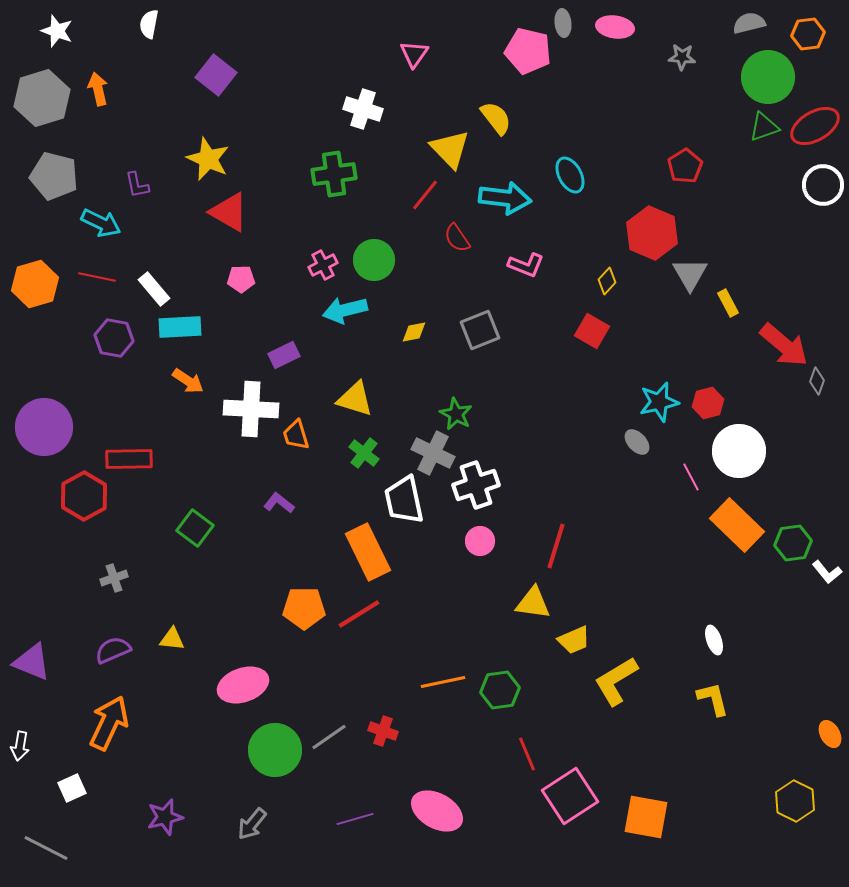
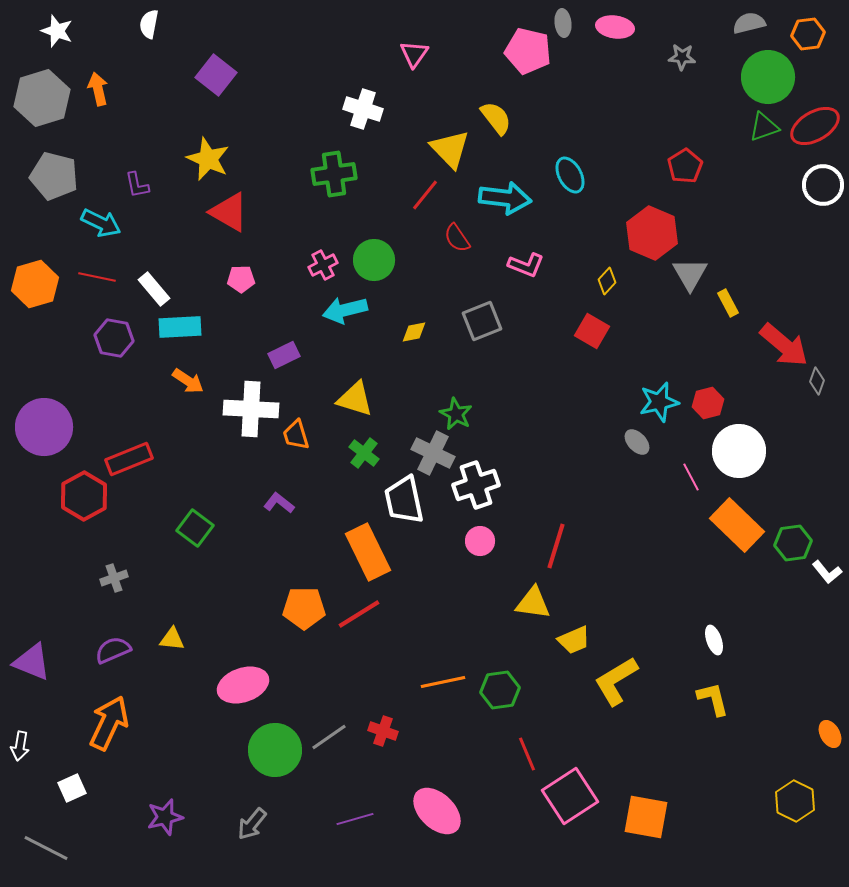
gray square at (480, 330): moved 2 px right, 9 px up
red rectangle at (129, 459): rotated 21 degrees counterclockwise
pink ellipse at (437, 811): rotated 15 degrees clockwise
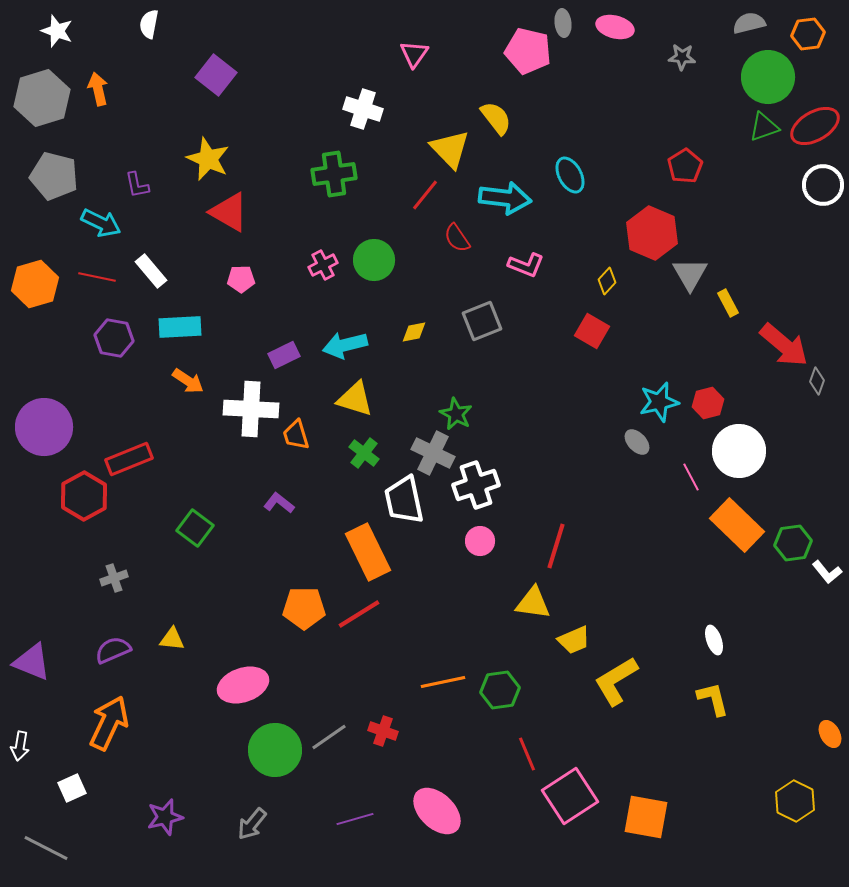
pink ellipse at (615, 27): rotated 6 degrees clockwise
white rectangle at (154, 289): moved 3 px left, 18 px up
cyan arrow at (345, 310): moved 35 px down
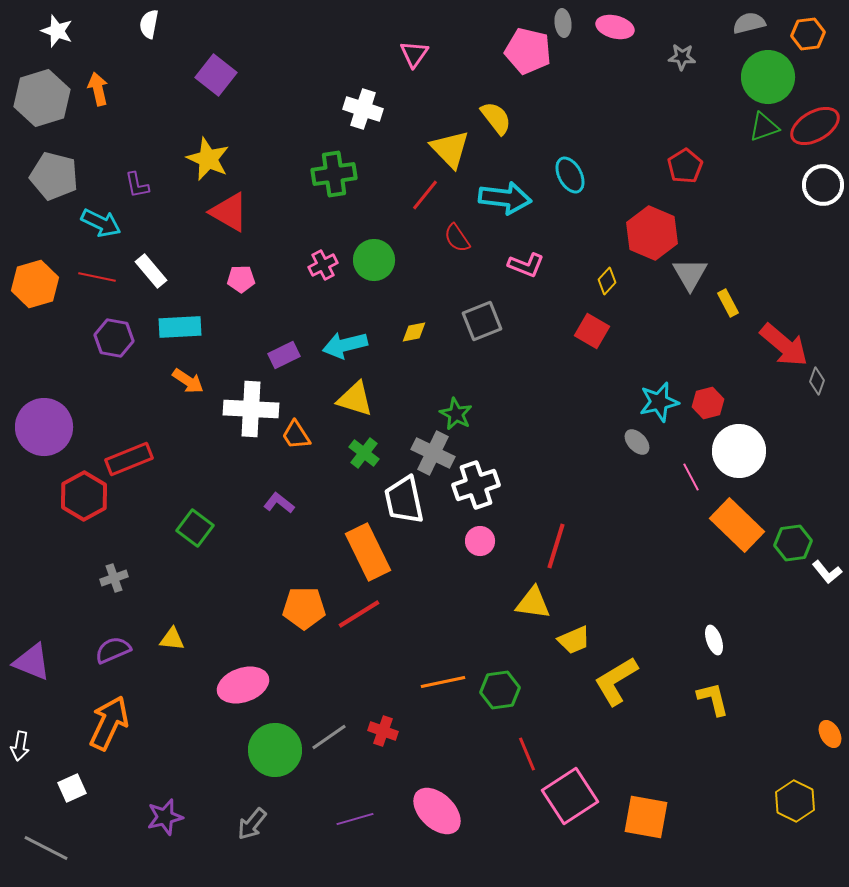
orange trapezoid at (296, 435): rotated 16 degrees counterclockwise
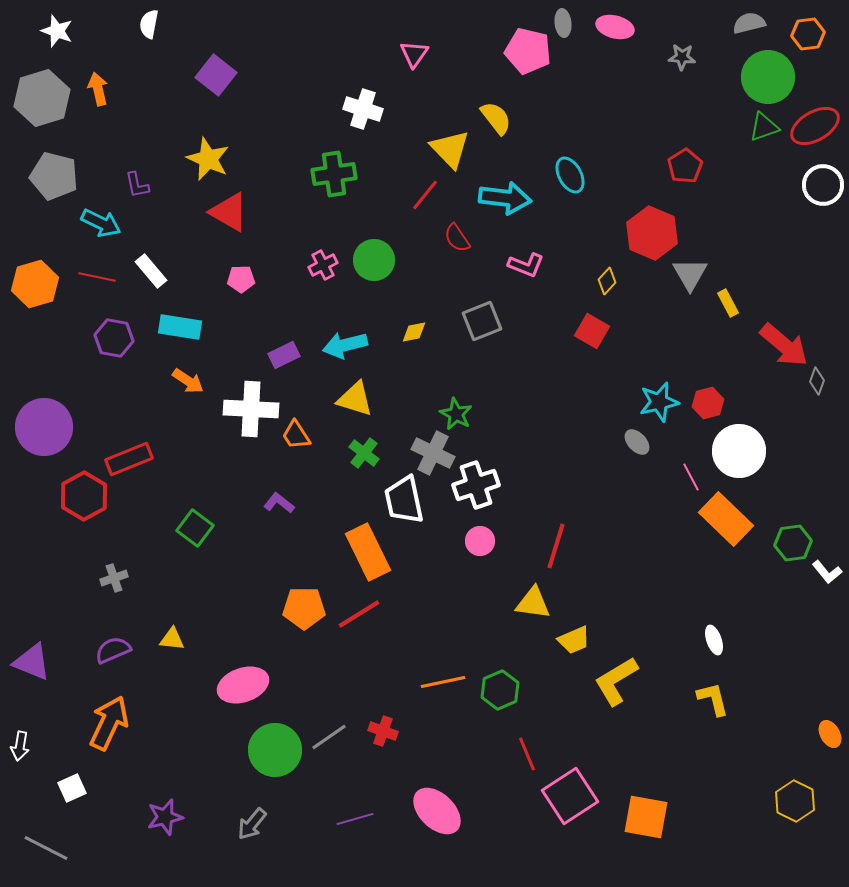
cyan rectangle at (180, 327): rotated 12 degrees clockwise
orange rectangle at (737, 525): moved 11 px left, 6 px up
green hexagon at (500, 690): rotated 15 degrees counterclockwise
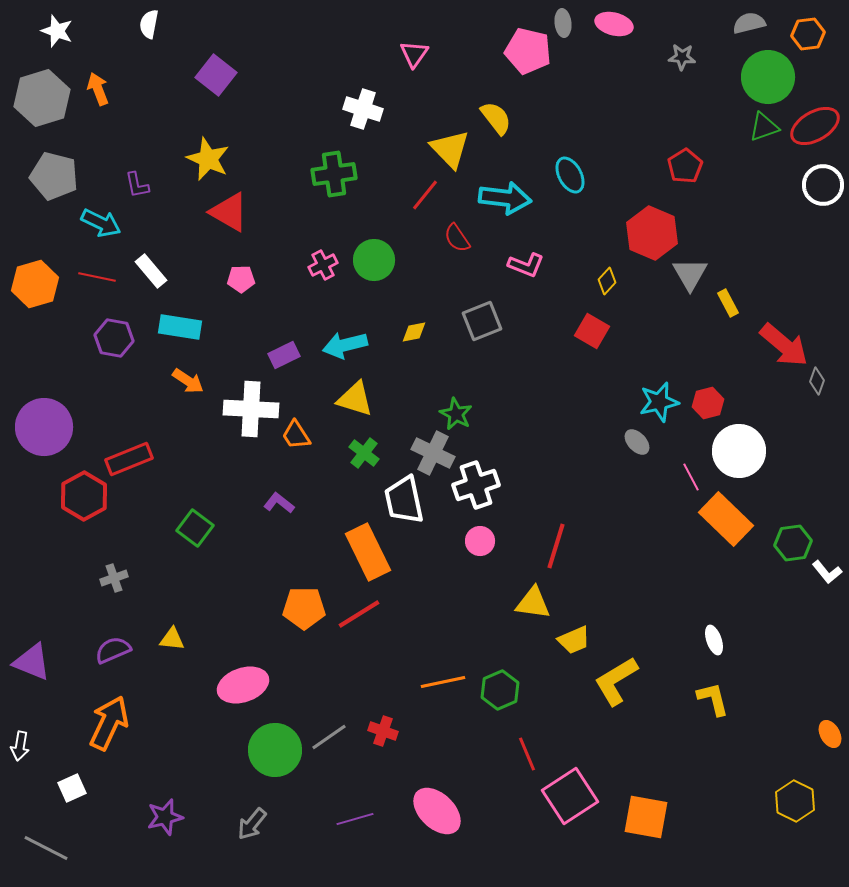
pink ellipse at (615, 27): moved 1 px left, 3 px up
orange arrow at (98, 89): rotated 8 degrees counterclockwise
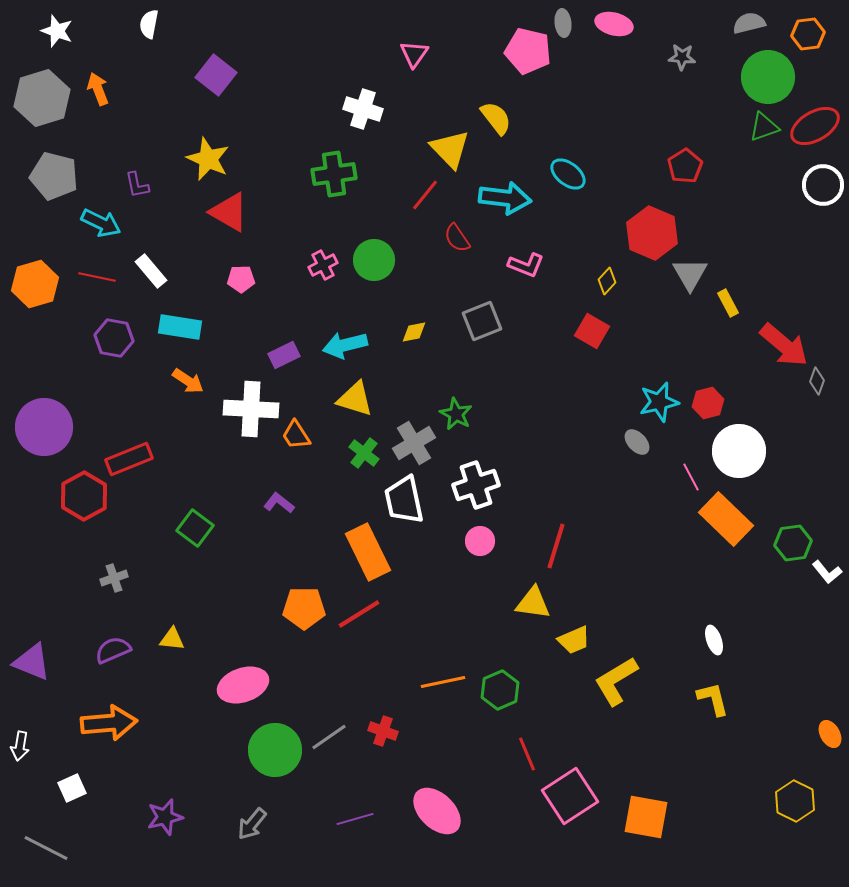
cyan ellipse at (570, 175): moved 2 px left, 1 px up; rotated 24 degrees counterclockwise
gray cross at (433, 453): moved 19 px left, 10 px up; rotated 33 degrees clockwise
orange arrow at (109, 723): rotated 60 degrees clockwise
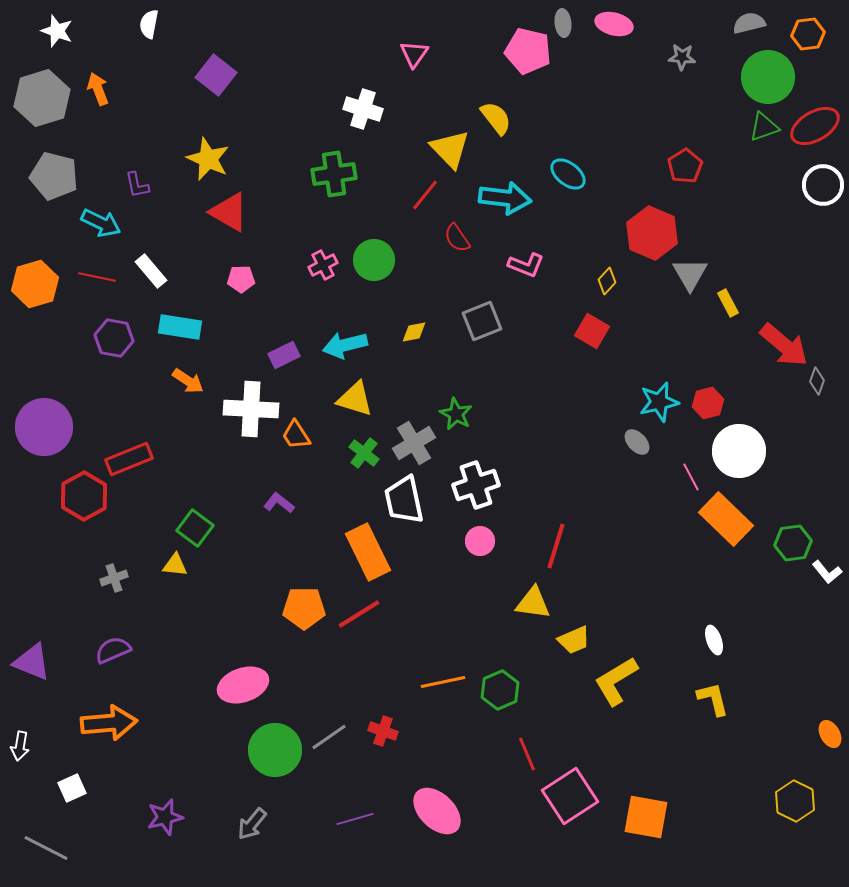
yellow triangle at (172, 639): moved 3 px right, 74 px up
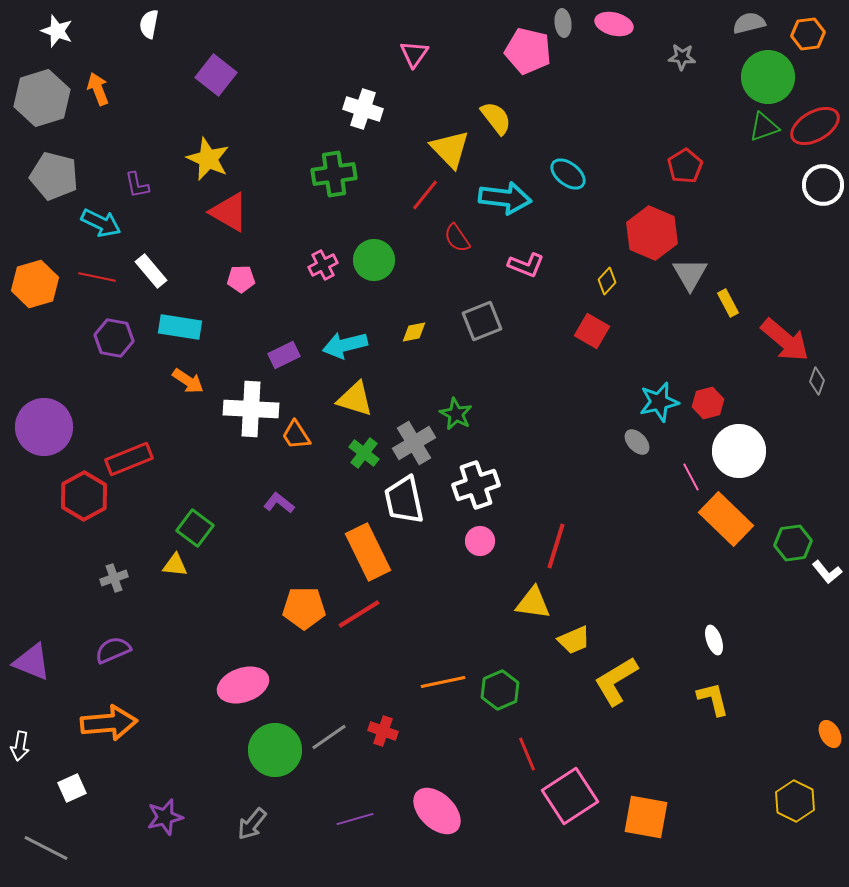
red arrow at (784, 345): moved 1 px right, 5 px up
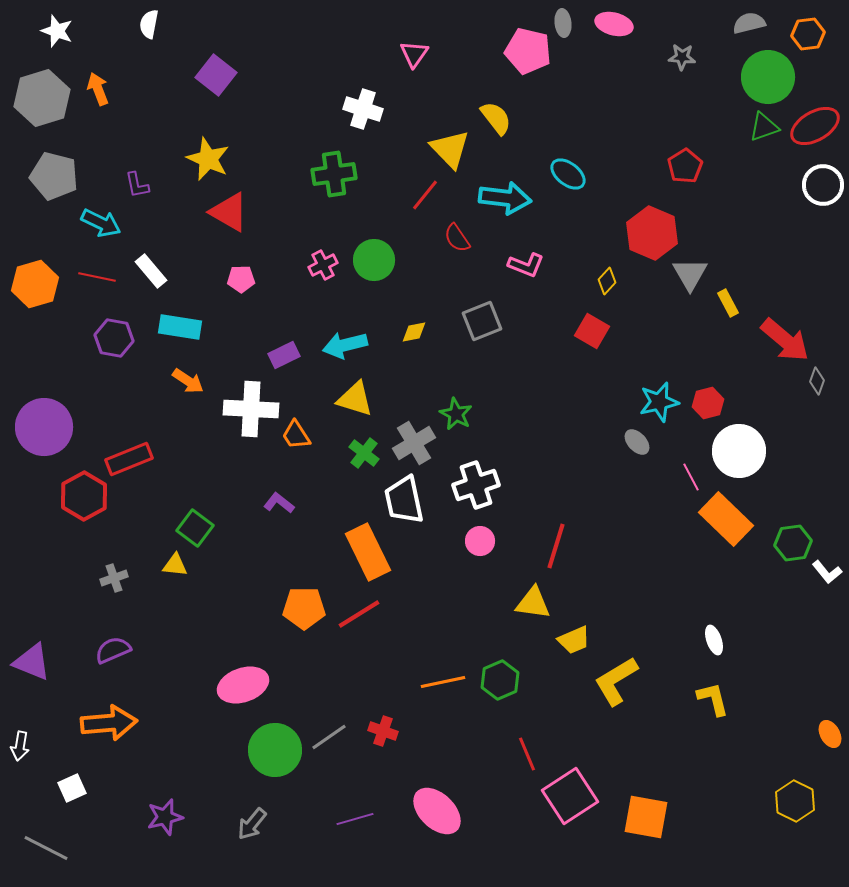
green hexagon at (500, 690): moved 10 px up
